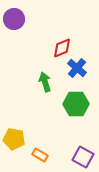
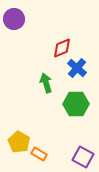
green arrow: moved 1 px right, 1 px down
yellow pentagon: moved 5 px right, 3 px down; rotated 20 degrees clockwise
orange rectangle: moved 1 px left, 1 px up
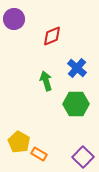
red diamond: moved 10 px left, 12 px up
green arrow: moved 2 px up
purple square: rotated 15 degrees clockwise
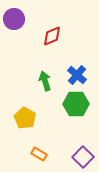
blue cross: moved 7 px down
green arrow: moved 1 px left
yellow pentagon: moved 6 px right, 24 px up
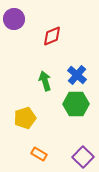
yellow pentagon: rotated 25 degrees clockwise
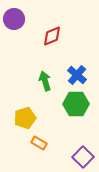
orange rectangle: moved 11 px up
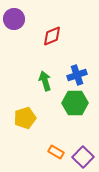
blue cross: rotated 30 degrees clockwise
green hexagon: moved 1 px left, 1 px up
orange rectangle: moved 17 px right, 9 px down
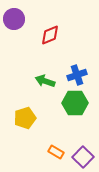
red diamond: moved 2 px left, 1 px up
green arrow: rotated 54 degrees counterclockwise
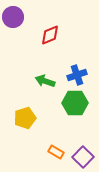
purple circle: moved 1 px left, 2 px up
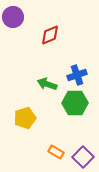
green arrow: moved 2 px right, 3 px down
